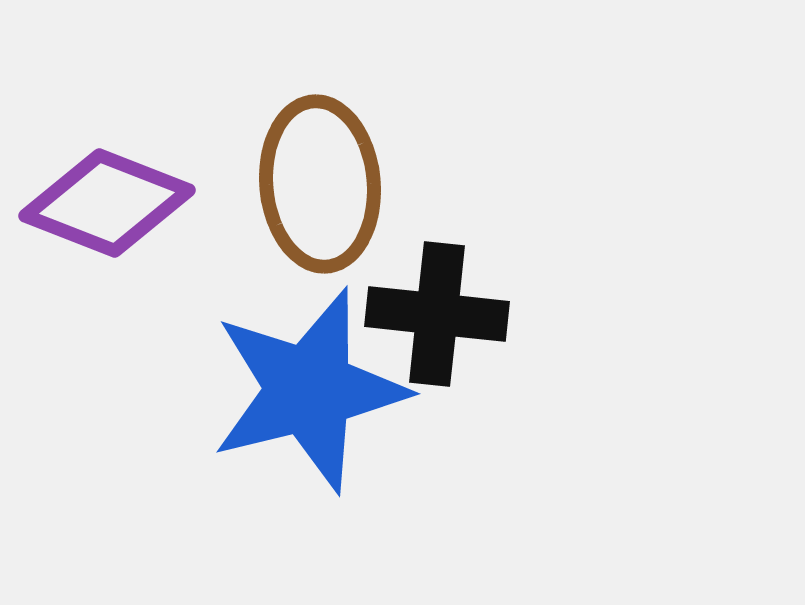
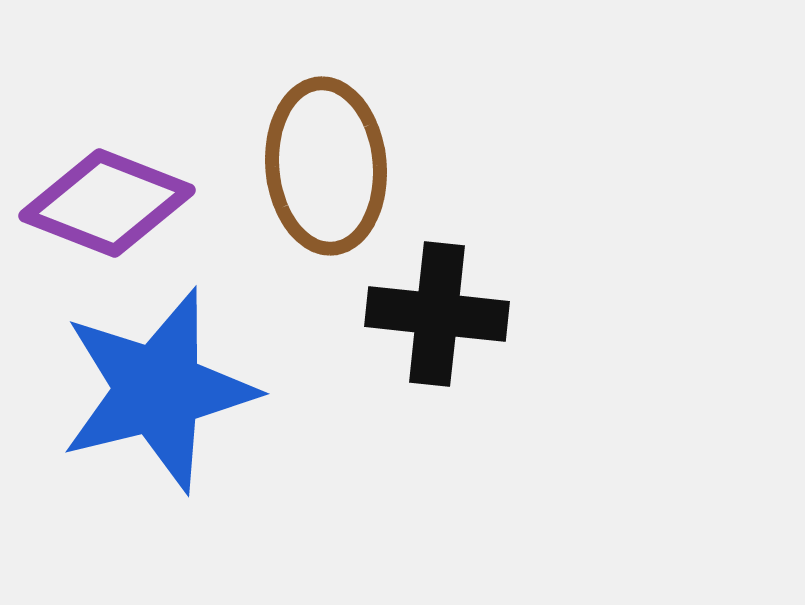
brown ellipse: moved 6 px right, 18 px up
blue star: moved 151 px left
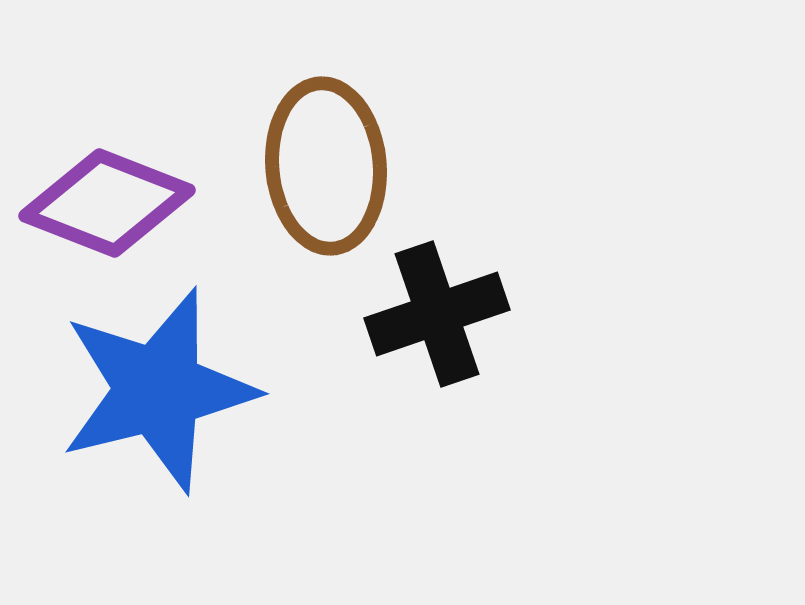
black cross: rotated 25 degrees counterclockwise
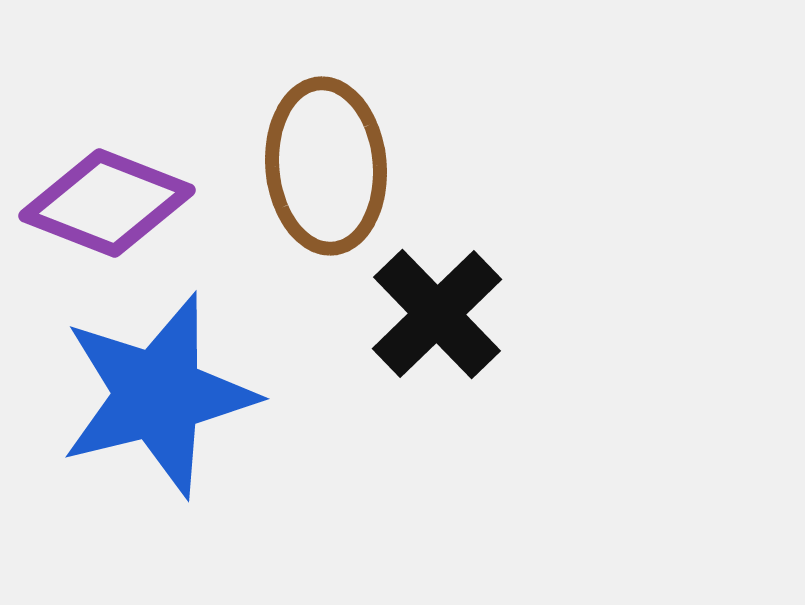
black cross: rotated 25 degrees counterclockwise
blue star: moved 5 px down
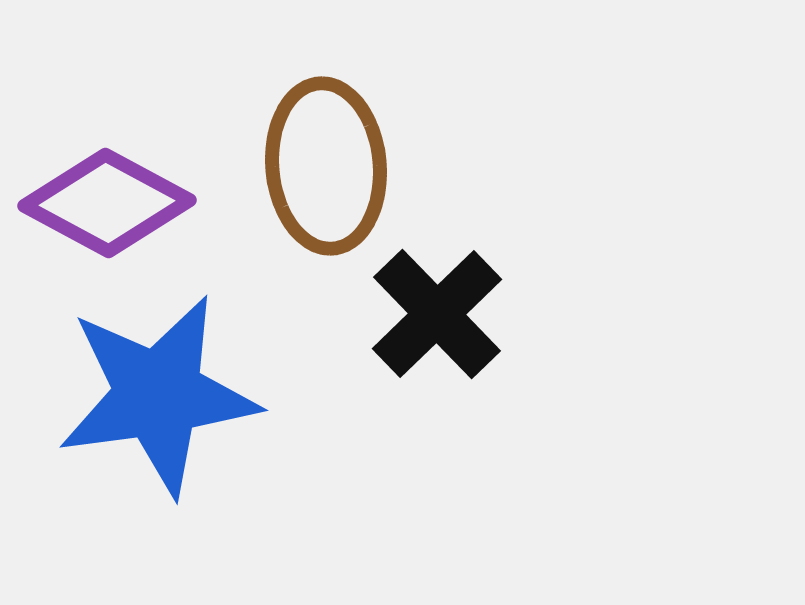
purple diamond: rotated 7 degrees clockwise
blue star: rotated 6 degrees clockwise
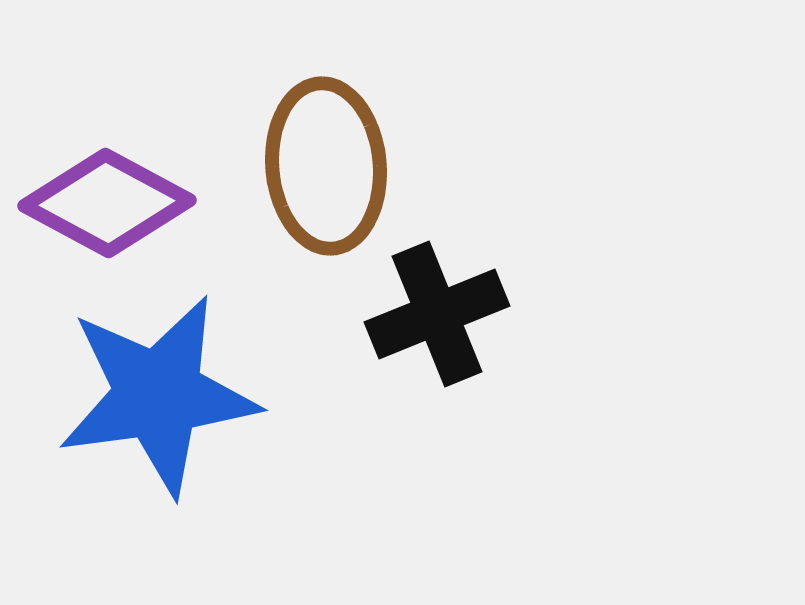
black cross: rotated 22 degrees clockwise
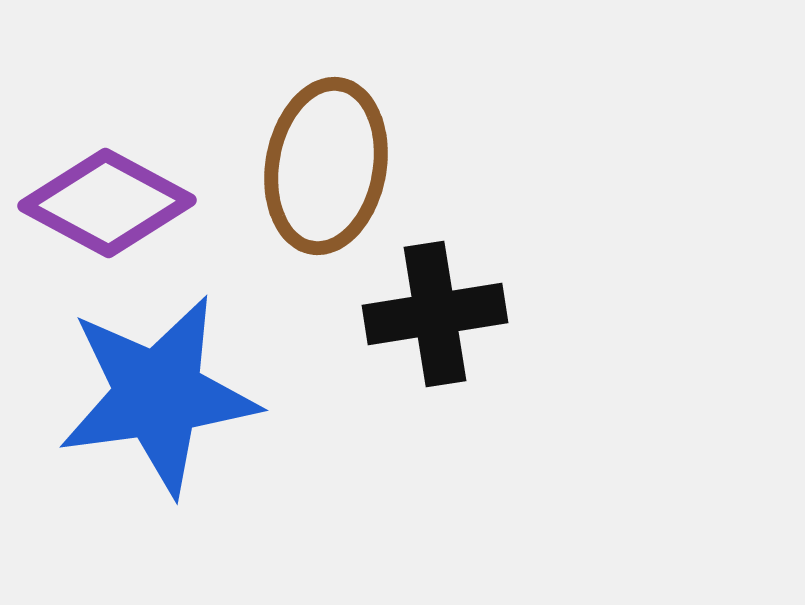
brown ellipse: rotated 15 degrees clockwise
black cross: moved 2 px left; rotated 13 degrees clockwise
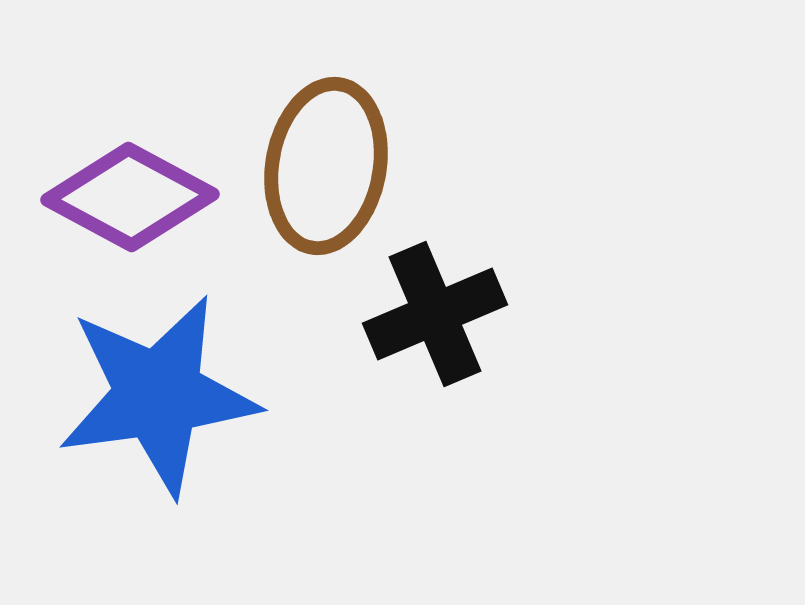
purple diamond: moved 23 px right, 6 px up
black cross: rotated 14 degrees counterclockwise
